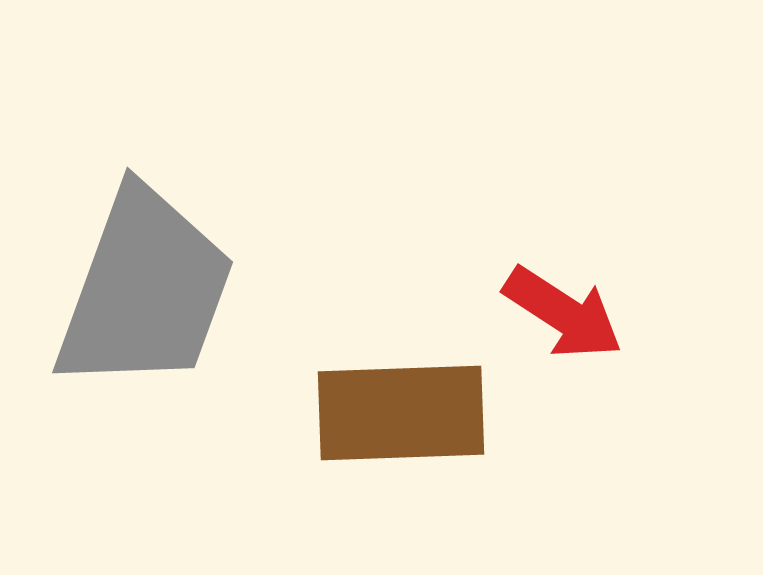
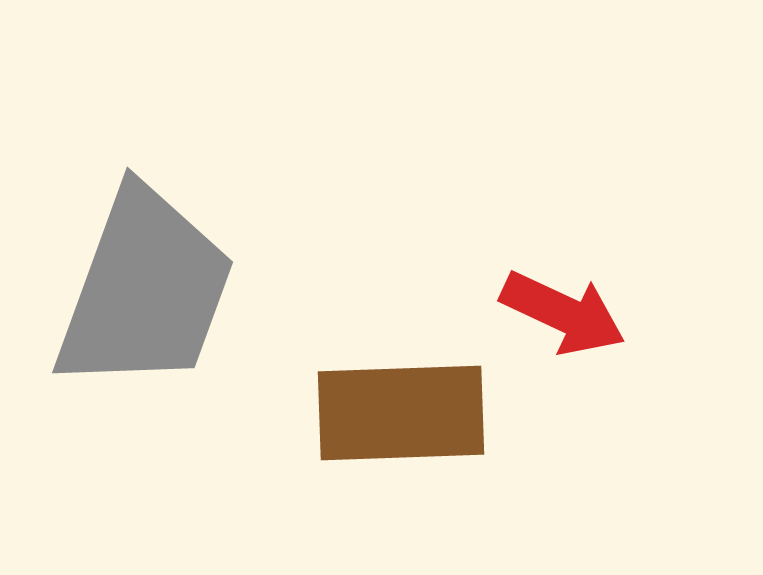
red arrow: rotated 8 degrees counterclockwise
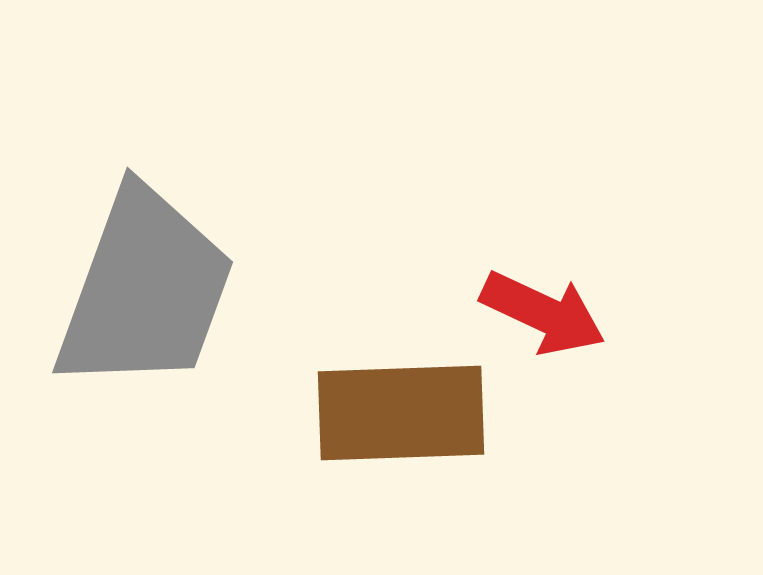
red arrow: moved 20 px left
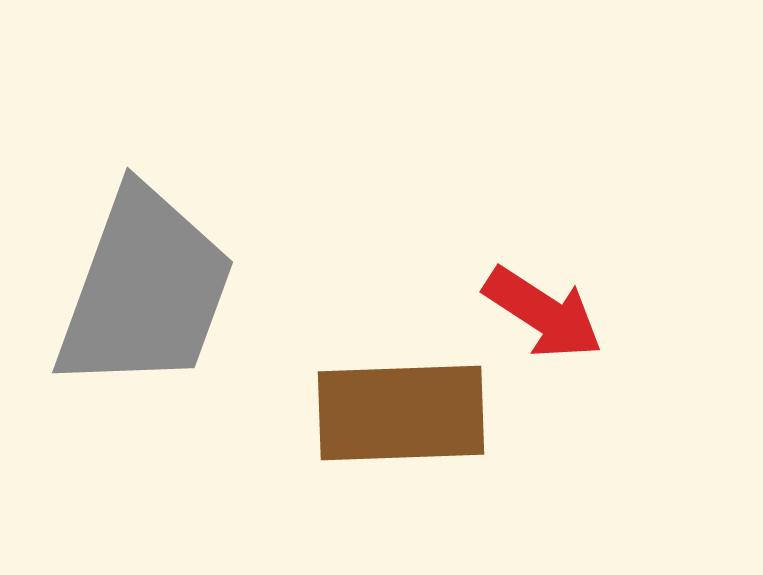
red arrow: rotated 8 degrees clockwise
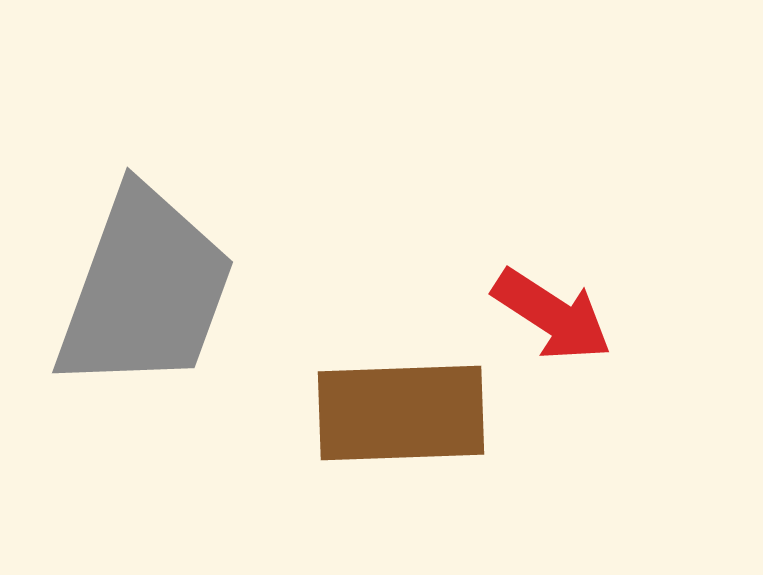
red arrow: moved 9 px right, 2 px down
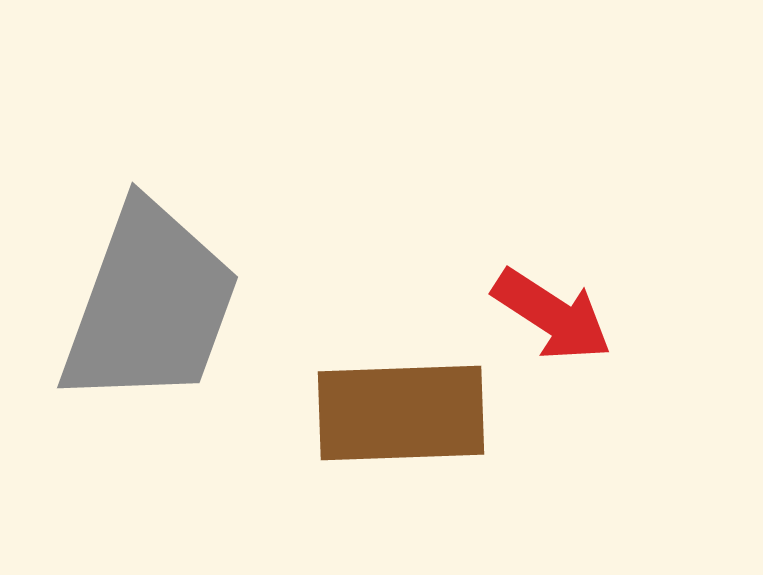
gray trapezoid: moved 5 px right, 15 px down
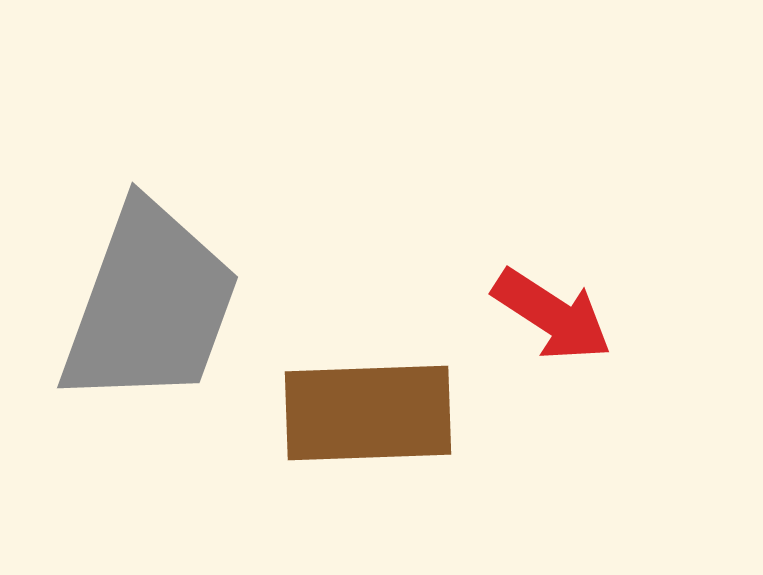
brown rectangle: moved 33 px left
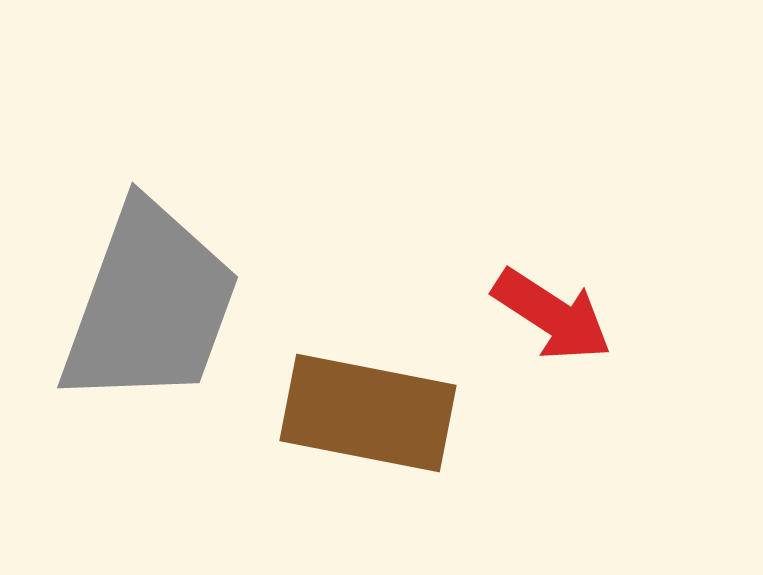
brown rectangle: rotated 13 degrees clockwise
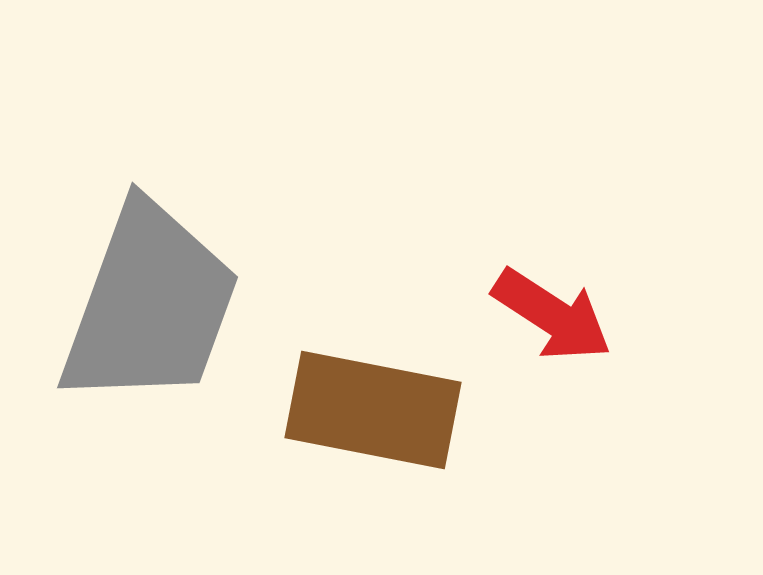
brown rectangle: moved 5 px right, 3 px up
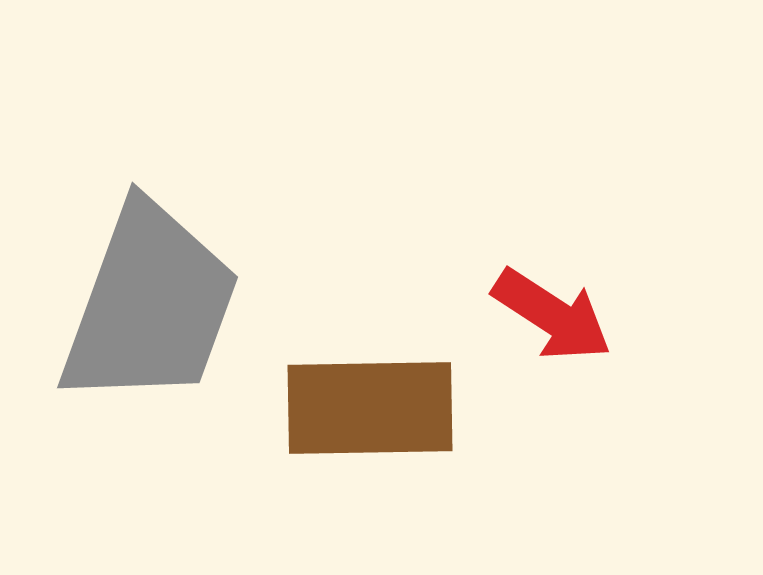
brown rectangle: moved 3 px left, 2 px up; rotated 12 degrees counterclockwise
